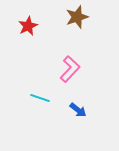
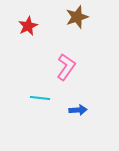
pink L-shape: moved 4 px left, 2 px up; rotated 8 degrees counterclockwise
cyan line: rotated 12 degrees counterclockwise
blue arrow: rotated 42 degrees counterclockwise
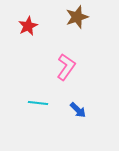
cyan line: moved 2 px left, 5 px down
blue arrow: rotated 48 degrees clockwise
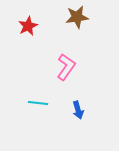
brown star: rotated 10 degrees clockwise
blue arrow: rotated 30 degrees clockwise
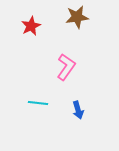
red star: moved 3 px right
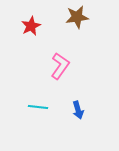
pink L-shape: moved 6 px left, 1 px up
cyan line: moved 4 px down
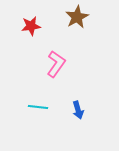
brown star: rotated 20 degrees counterclockwise
red star: rotated 18 degrees clockwise
pink L-shape: moved 4 px left, 2 px up
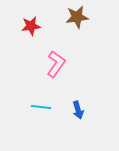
brown star: rotated 20 degrees clockwise
cyan line: moved 3 px right
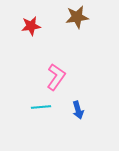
pink L-shape: moved 13 px down
cyan line: rotated 12 degrees counterclockwise
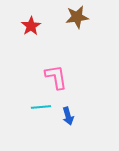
red star: rotated 24 degrees counterclockwise
pink L-shape: rotated 44 degrees counterclockwise
blue arrow: moved 10 px left, 6 px down
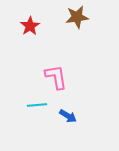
red star: moved 1 px left
cyan line: moved 4 px left, 2 px up
blue arrow: rotated 42 degrees counterclockwise
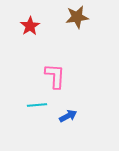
pink L-shape: moved 1 px left, 1 px up; rotated 12 degrees clockwise
blue arrow: rotated 60 degrees counterclockwise
